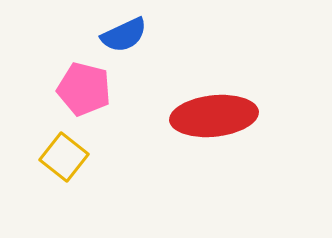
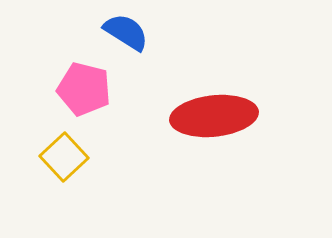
blue semicircle: moved 2 px right, 3 px up; rotated 123 degrees counterclockwise
yellow square: rotated 9 degrees clockwise
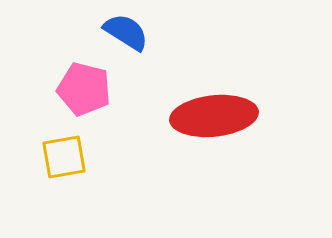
yellow square: rotated 33 degrees clockwise
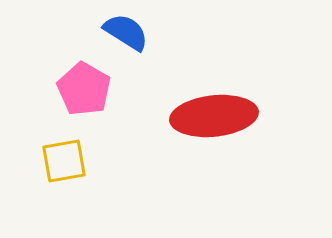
pink pentagon: rotated 16 degrees clockwise
yellow square: moved 4 px down
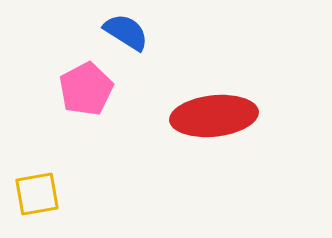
pink pentagon: moved 2 px right; rotated 14 degrees clockwise
yellow square: moved 27 px left, 33 px down
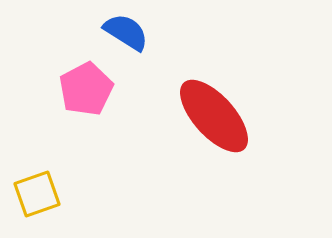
red ellipse: rotated 54 degrees clockwise
yellow square: rotated 9 degrees counterclockwise
